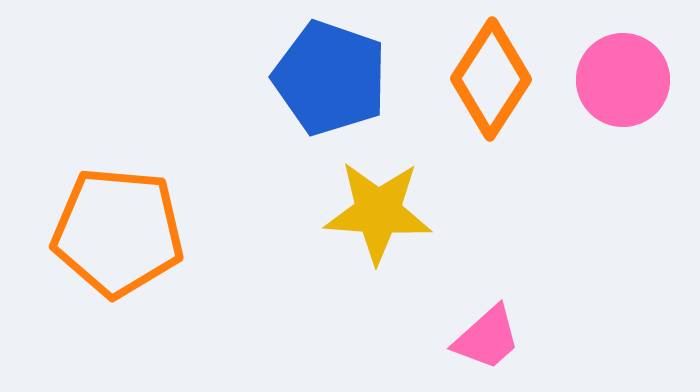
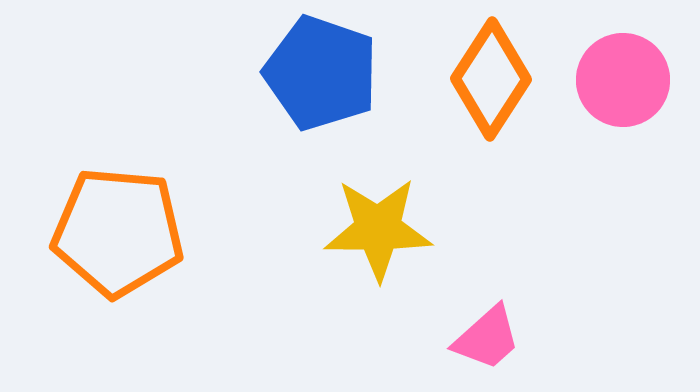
blue pentagon: moved 9 px left, 5 px up
yellow star: moved 17 px down; rotated 4 degrees counterclockwise
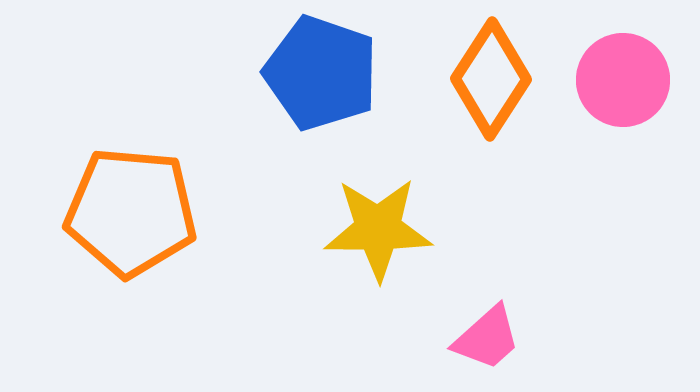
orange pentagon: moved 13 px right, 20 px up
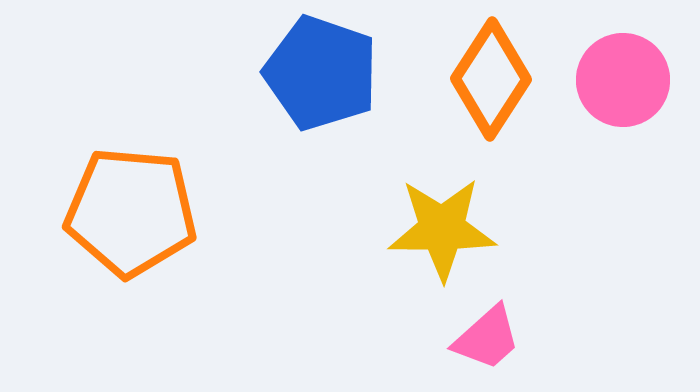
yellow star: moved 64 px right
